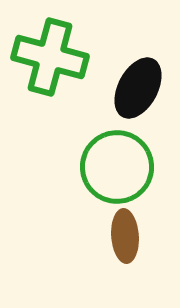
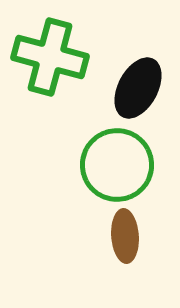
green circle: moved 2 px up
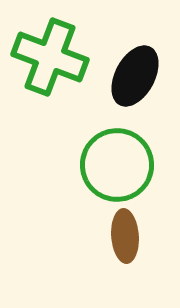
green cross: rotated 6 degrees clockwise
black ellipse: moved 3 px left, 12 px up
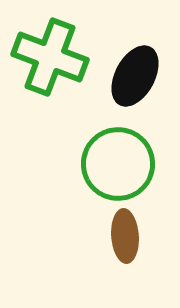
green circle: moved 1 px right, 1 px up
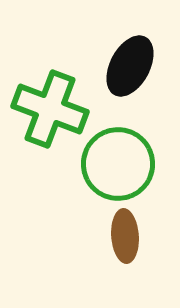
green cross: moved 52 px down
black ellipse: moved 5 px left, 10 px up
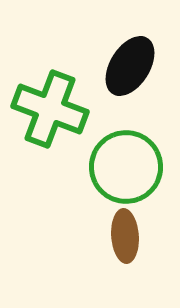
black ellipse: rotated 4 degrees clockwise
green circle: moved 8 px right, 3 px down
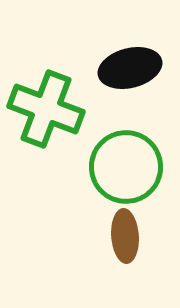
black ellipse: moved 2 px down; rotated 44 degrees clockwise
green cross: moved 4 px left
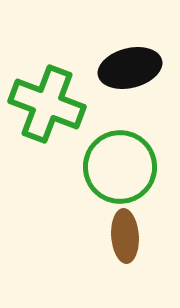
green cross: moved 1 px right, 5 px up
green circle: moved 6 px left
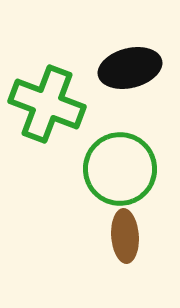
green circle: moved 2 px down
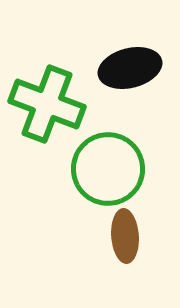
green circle: moved 12 px left
